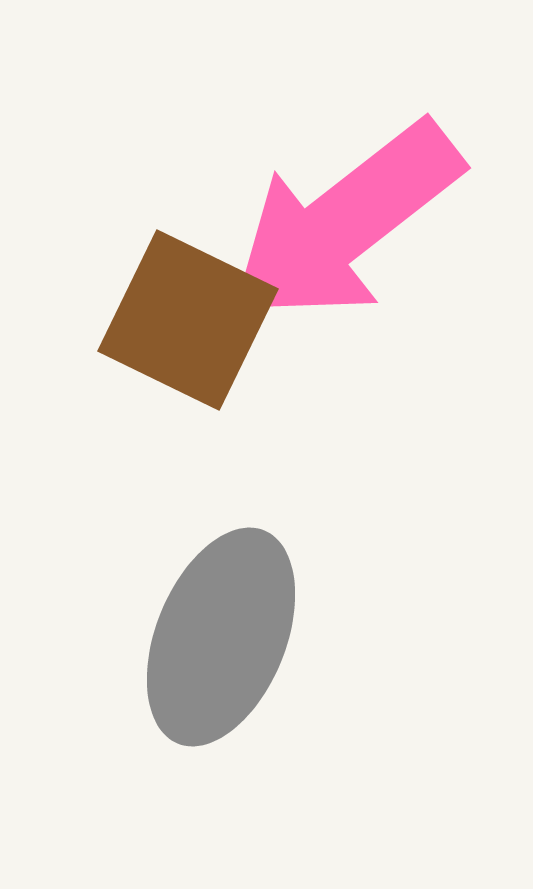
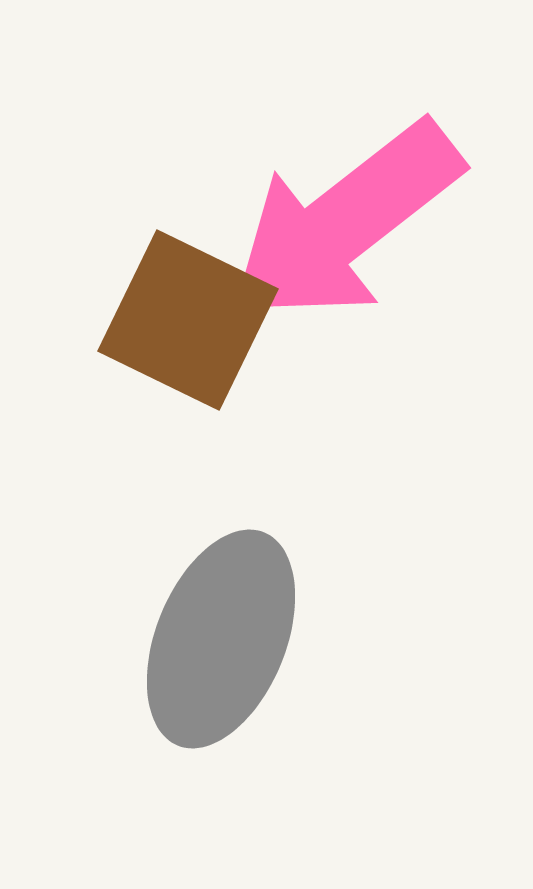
gray ellipse: moved 2 px down
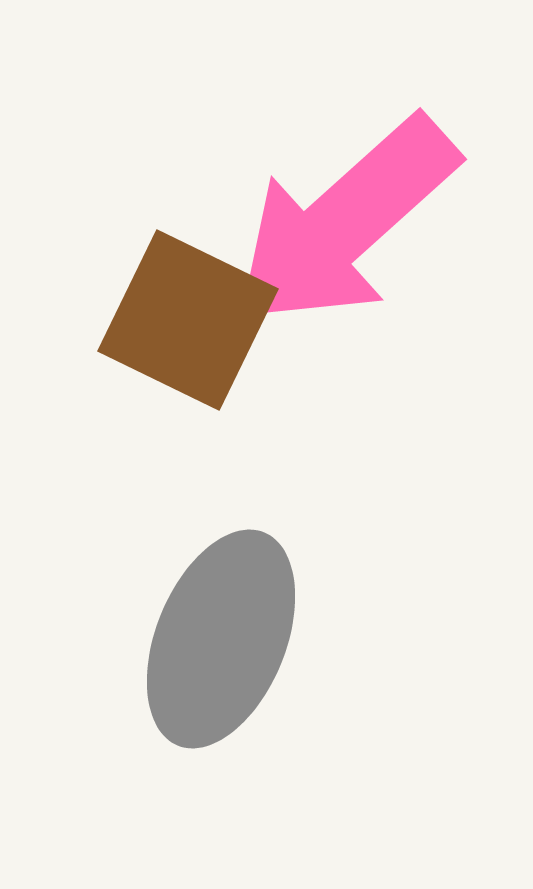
pink arrow: rotated 4 degrees counterclockwise
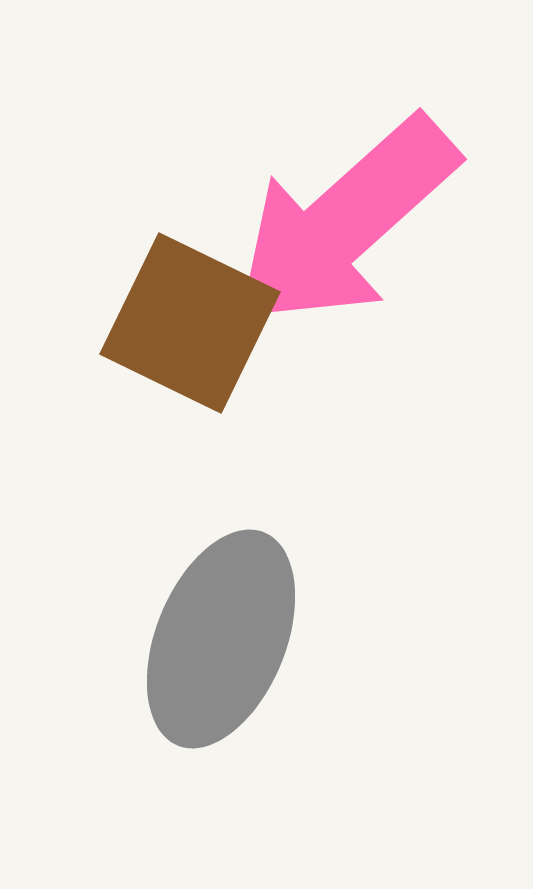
brown square: moved 2 px right, 3 px down
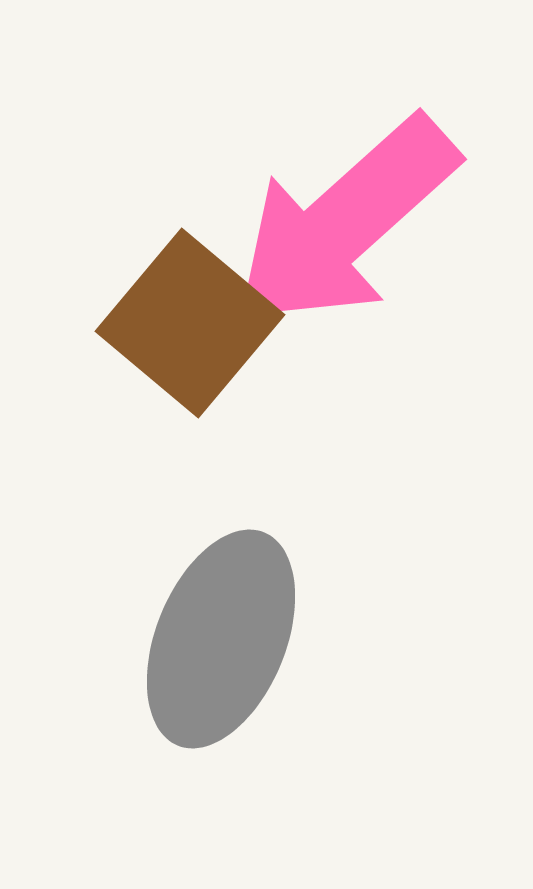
brown square: rotated 14 degrees clockwise
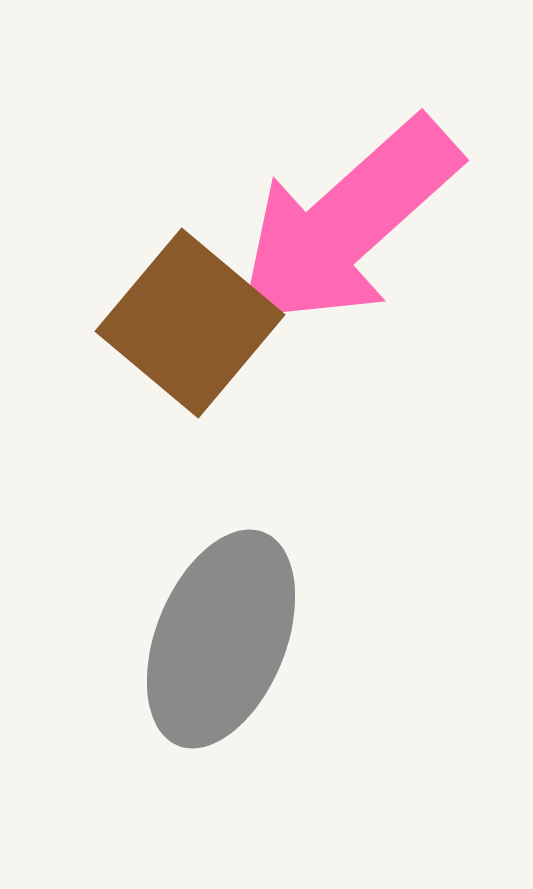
pink arrow: moved 2 px right, 1 px down
